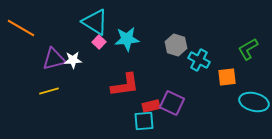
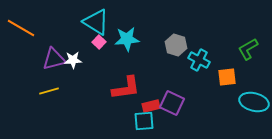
cyan triangle: moved 1 px right
red L-shape: moved 1 px right, 3 px down
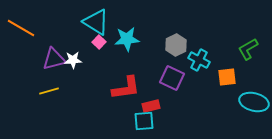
gray hexagon: rotated 15 degrees clockwise
purple square: moved 25 px up
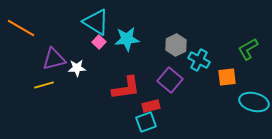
white star: moved 4 px right, 8 px down
purple square: moved 2 px left, 2 px down; rotated 15 degrees clockwise
yellow line: moved 5 px left, 6 px up
cyan square: moved 2 px right, 1 px down; rotated 15 degrees counterclockwise
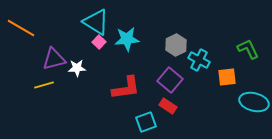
green L-shape: rotated 95 degrees clockwise
red rectangle: moved 17 px right; rotated 48 degrees clockwise
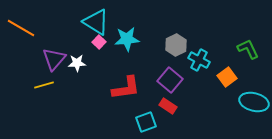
purple triangle: rotated 35 degrees counterclockwise
white star: moved 5 px up
orange square: rotated 30 degrees counterclockwise
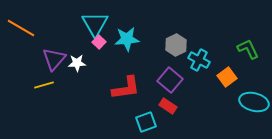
cyan triangle: moved 1 px left, 2 px down; rotated 28 degrees clockwise
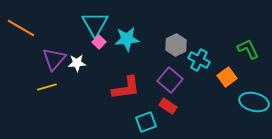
yellow line: moved 3 px right, 2 px down
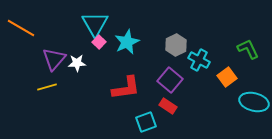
cyan star: moved 3 px down; rotated 20 degrees counterclockwise
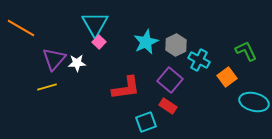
cyan star: moved 19 px right
green L-shape: moved 2 px left, 2 px down
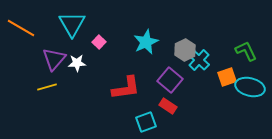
cyan triangle: moved 23 px left
gray hexagon: moved 9 px right, 5 px down
cyan cross: rotated 15 degrees clockwise
orange square: rotated 18 degrees clockwise
cyan ellipse: moved 4 px left, 15 px up
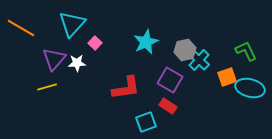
cyan triangle: rotated 12 degrees clockwise
pink square: moved 4 px left, 1 px down
gray hexagon: rotated 15 degrees clockwise
purple square: rotated 10 degrees counterclockwise
cyan ellipse: moved 1 px down
